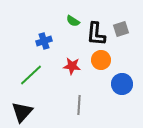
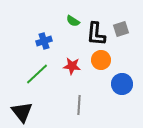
green line: moved 6 px right, 1 px up
black triangle: rotated 20 degrees counterclockwise
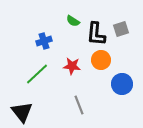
gray line: rotated 24 degrees counterclockwise
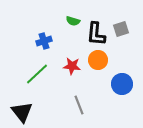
green semicircle: rotated 16 degrees counterclockwise
orange circle: moved 3 px left
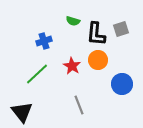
red star: rotated 24 degrees clockwise
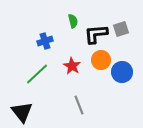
green semicircle: rotated 120 degrees counterclockwise
black L-shape: rotated 80 degrees clockwise
blue cross: moved 1 px right
orange circle: moved 3 px right
blue circle: moved 12 px up
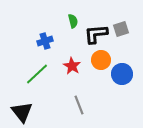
blue circle: moved 2 px down
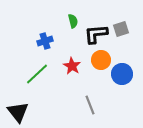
gray line: moved 11 px right
black triangle: moved 4 px left
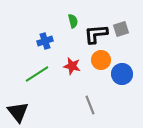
red star: rotated 18 degrees counterclockwise
green line: rotated 10 degrees clockwise
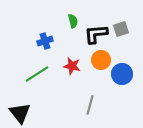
gray line: rotated 36 degrees clockwise
black triangle: moved 2 px right, 1 px down
